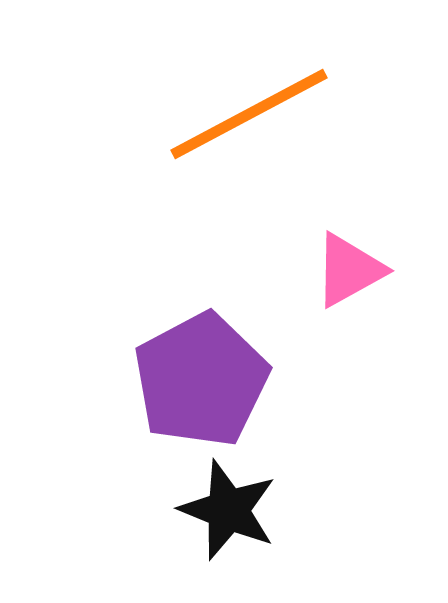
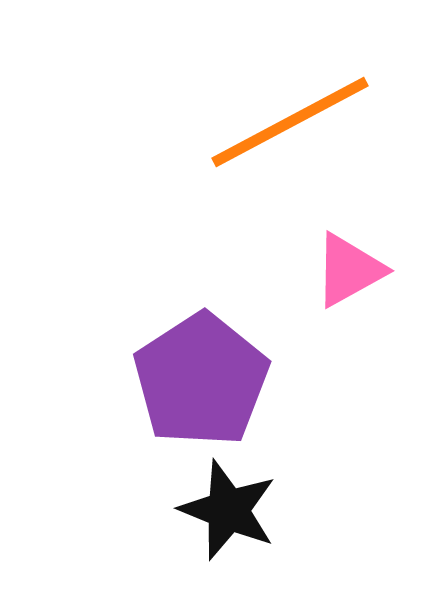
orange line: moved 41 px right, 8 px down
purple pentagon: rotated 5 degrees counterclockwise
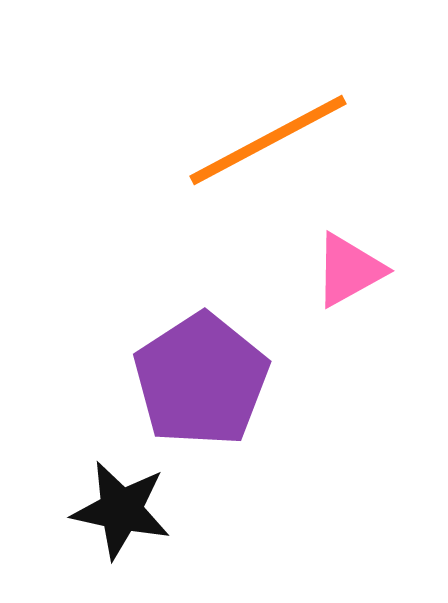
orange line: moved 22 px left, 18 px down
black star: moved 107 px left; rotated 10 degrees counterclockwise
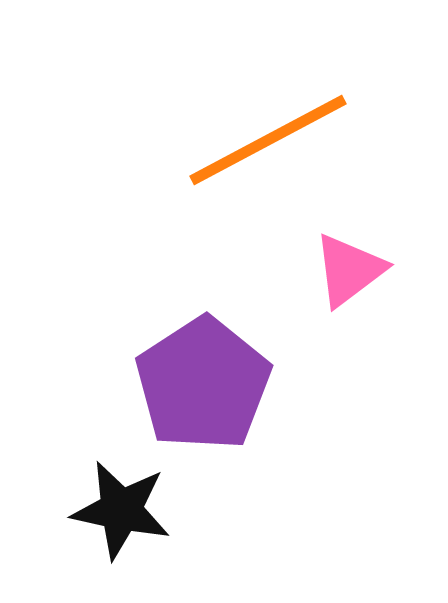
pink triangle: rotated 8 degrees counterclockwise
purple pentagon: moved 2 px right, 4 px down
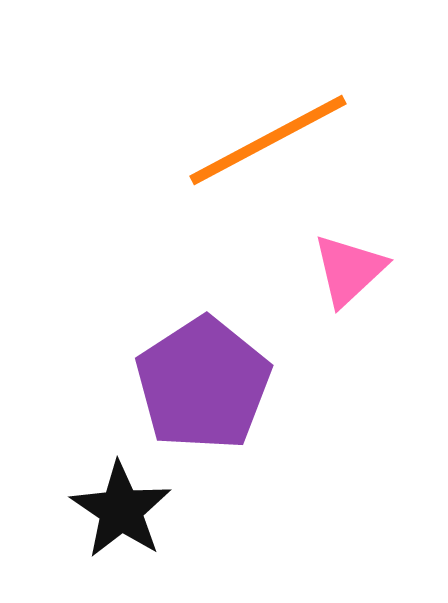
pink triangle: rotated 6 degrees counterclockwise
black star: rotated 22 degrees clockwise
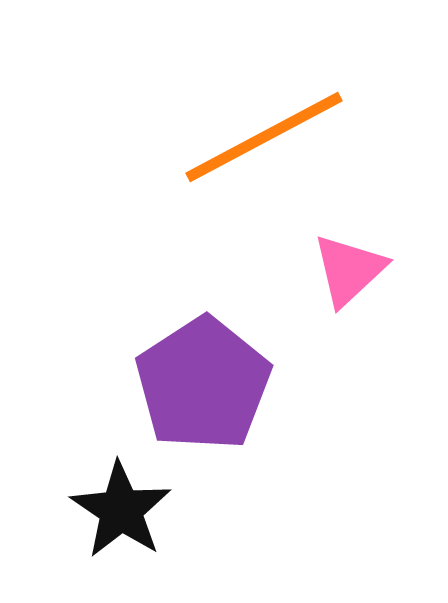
orange line: moved 4 px left, 3 px up
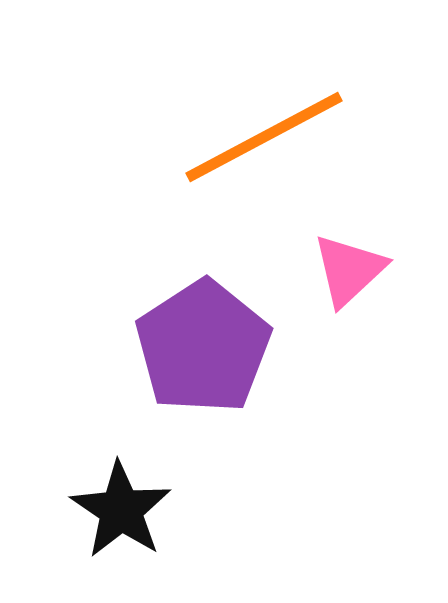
purple pentagon: moved 37 px up
